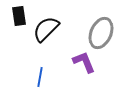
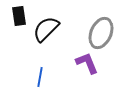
purple L-shape: moved 3 px right, 1 px down
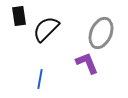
blue line: moved 2 px down
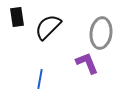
black rectangle: moved 2 px left, 1 px down
black semicircle: moved 2 px right, 2 px up
gray ellipse: rotated 16 degrees counterclockwise
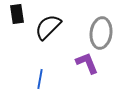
black rectangle: moved 3 px up
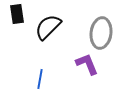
purple L-shape: moved 1 px down
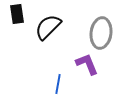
blue line: moved 18 px right, 5 px down
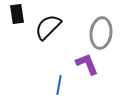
blue line: moved 1 px right, 1 px down
